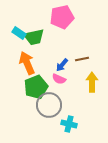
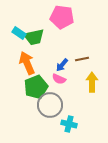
pink pentagon: rotated 20 degrees clockwise
gray circle: moved 1 px right
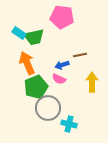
brown line: moved 2 px left, 4 px up
blue arrow: rotated 32 degrees clockwise
gray circle: moved 2 px left, 3 px down
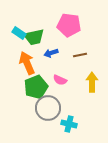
pink pentagon: moved 7 px right, 8 px down
blue arrow: moved 11 px left, 12 px up
pink semicircle: moved 1 px right, 1 px down
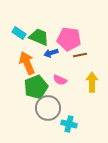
pink pentagon: moved 14 px down
green trapezoid: moved 5 px right; rotated 145 degrees counterclockwise
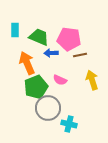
cyan rectangle: moved 4 px left, 3 px up; rotated 56 degrees clockwise
blue arrow: rotated 16 degrees clockwise
yellow arrow: moved 2 px up; rotated 18 degrees counterclockwise
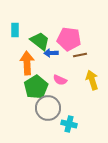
green trapezoid: moved 1 px right, 4 px down; rotated 15 degrees clockwise
orange arrow: rotated 20 degrees clockwise
green pentagon: rotated 10 degrees counterclockwise
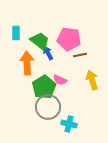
cyan rectangle: moved 1 px right, 3 px down
blue arrow: moved 3 px left; rotated 64 degrees clockwise
green pentagon: moved 8 px right
gray circle: moved 1 px up
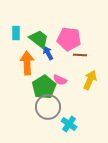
green trapezoid: moved 1 px left, 2 px up
brown line: rotated 16 degrees clockwise
yellow arrow: moved 2 px left; rotated 42 degrees clockwise
cyan cross: rotated 21 degrees clockwise
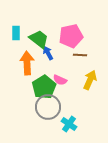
pink pentagon: moved 2 px right, 3 px up; rotated 20 degrees counterclockwise
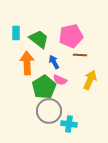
blue arrow: moved 6 px right, 9 px down
gray circle: moved 1 px right, 4 px down
cyan cross: rotated 28 degrees counterclockwise
